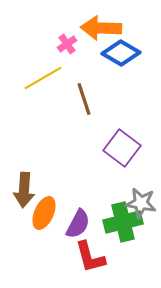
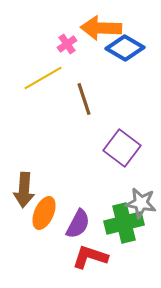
blue diamond: moved 4 px right, 5 px up
green cross: moved 1 px right, 1 px down
red L-shape: rotated 123 degrees clockwise
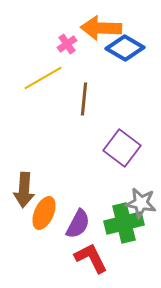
brown line: rotated 24 degrees clockwise
red L-shape: moved 1 px right, 1 px down; rotated 45 degrees clockwise
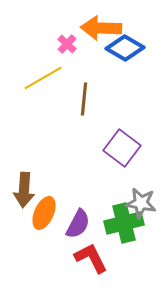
pink cross: rotated 12 degrees counterclockwise
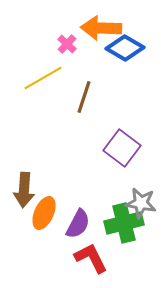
brown line: moved 2 px up; rotated 12 degrees clockwise
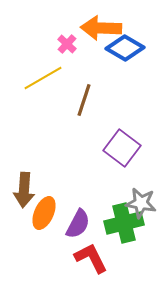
brown line: moved 3 px down
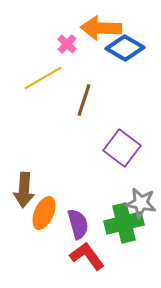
purple semicircle: rotated 44 degrees counterclockwise
red L-shape: moved 4 px left, 2 px up; rotated 9 degrees counterclockwise
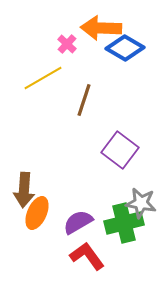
purple square: moved 2 px left, 2 px down
orange ellipse: moved 7 px left
purple semicircle: moved 2 px up; rotated 104 degrees counterclockwise
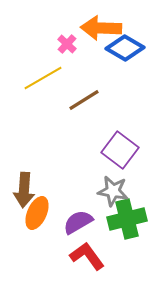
brown line: rotated 40 degrees clockwise
gray star: moved 28 px left, 12 px up
green cross: moved 3 px right, 4 px up
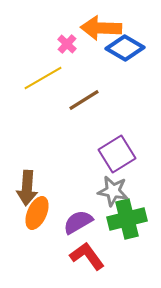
purple square: moved 3 px left, 4 px down; rotated 21 degrees clockwise
brown arrow: moved 3 px right, 2 px up
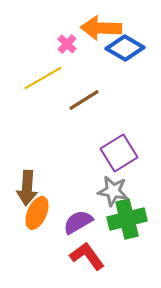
purple square: moved 2 px right, 1 px up
